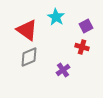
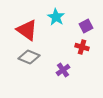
gray diamond: rotated 45 degrees clockwise
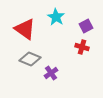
red triangle: moved 2 px left, 1 px up
gray diamond: moved 1 px right, 2 px down
purple cross: moved 12 px left, 3 px down
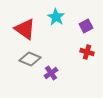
red cross: moved 5 px right, 5 px down
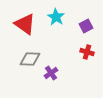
red triangle: moved 5 px up
gray diamond: rotated 20 degrees counterclockwise
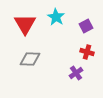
red triangle: rotated 25 degrees clockwise
purple cross: moved 25 px right
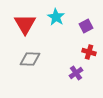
red cross: moved 2 px right
